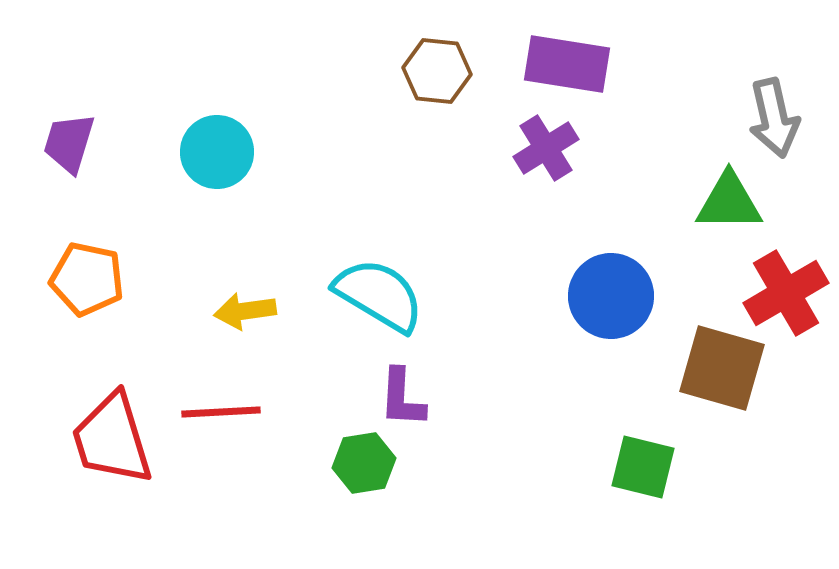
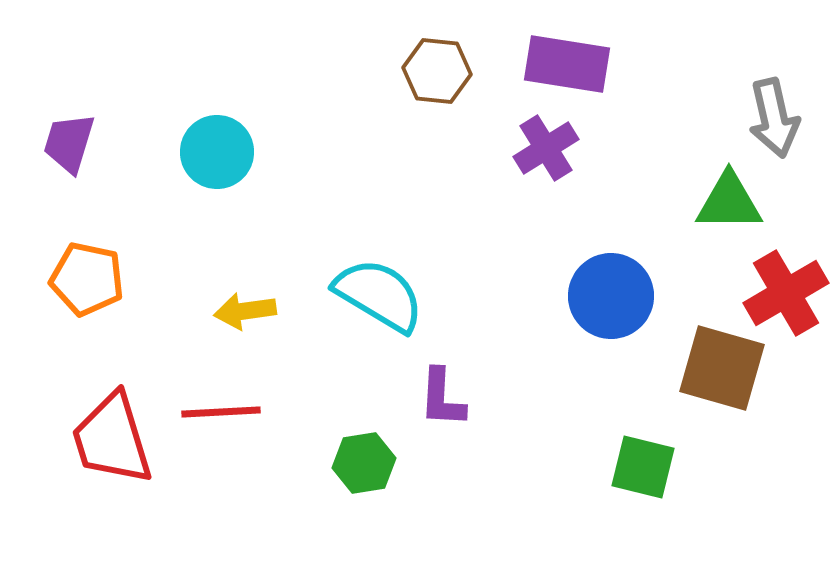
purple L-shape: moved 40 px right
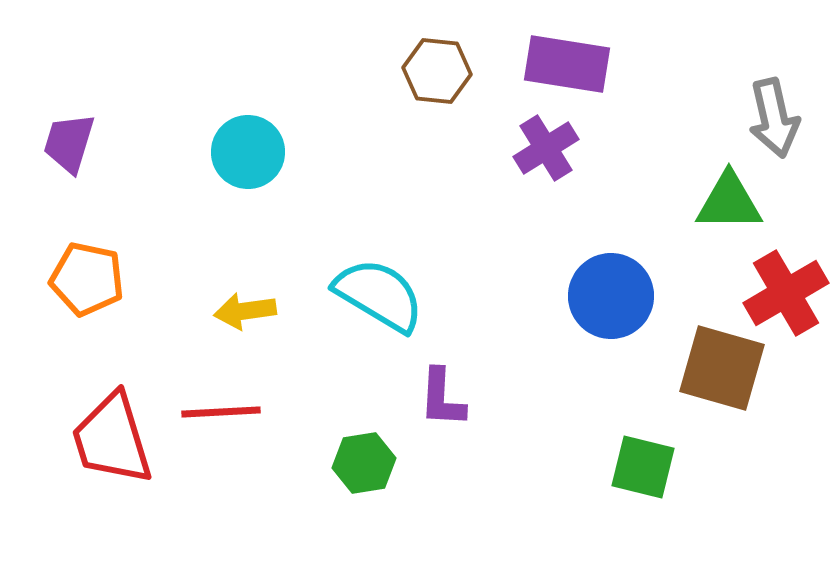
cyan circle: moved 31 px right
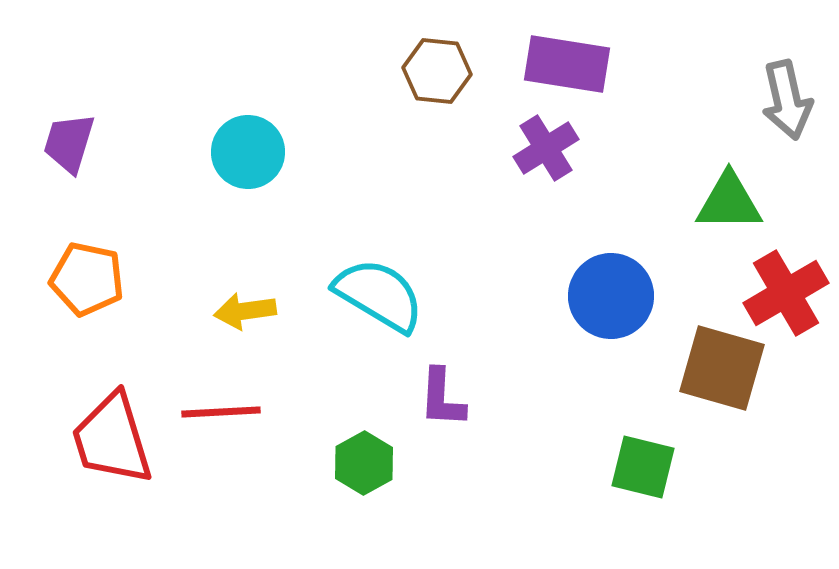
gray arrow: moved 13 px right, 18 px up
green hexagon: rotated 20 degrees counterclockwise
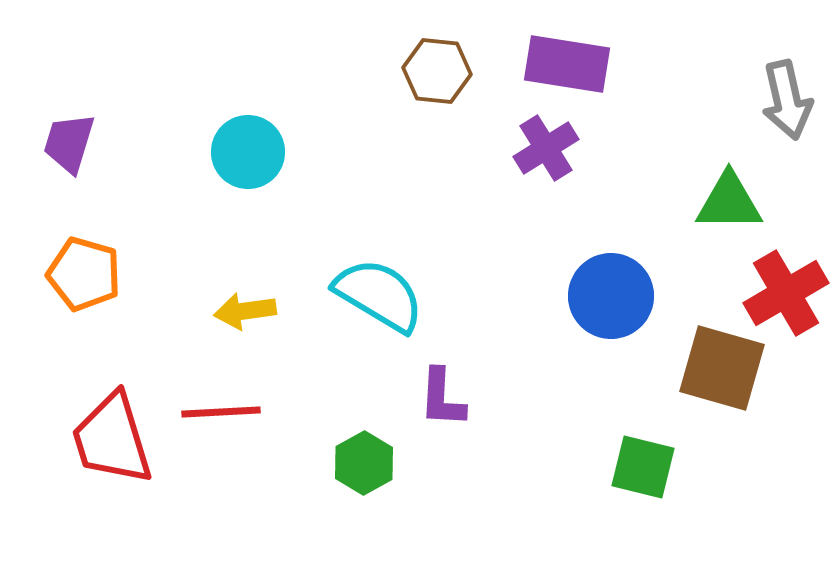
orange pentagon: moved 3 px left, 5 px up; rotated 4 degrees clockwise
